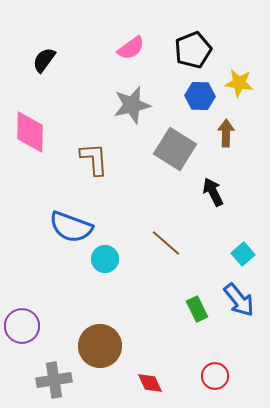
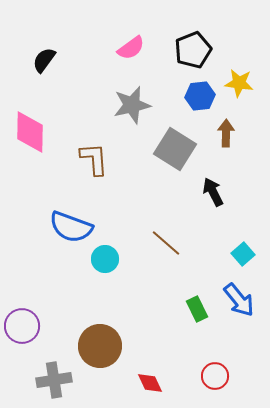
blue hexagon: rotated 8 degrees counterclockwise
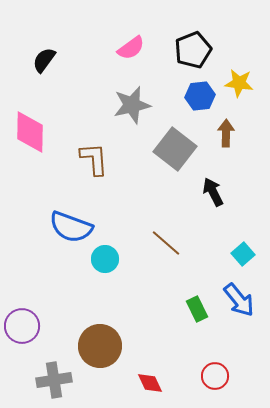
gray square: rotated 6 degrees clockwise
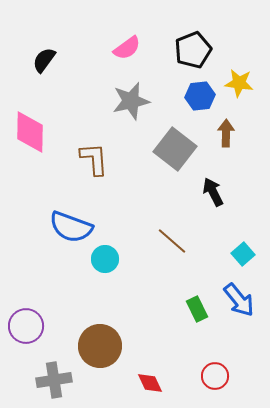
pink semicircle: moved 4 px left
gray star: moved 1 px left, 4 px up
brown line: moved 6 px right, 2 px up
purple circle: moved 4 px right
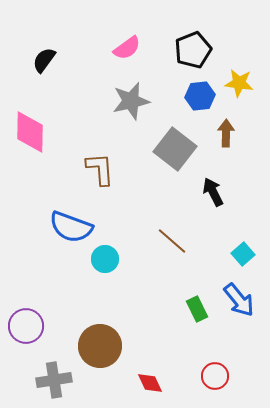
brown L-shape: moved 6 px right, 10 px down
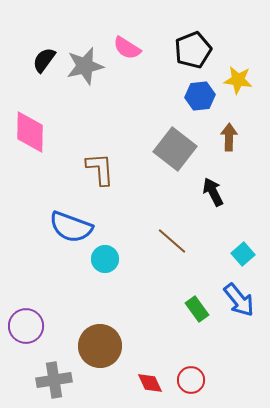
pink semicircle: rotated 68 degrees clockwise
yellow star: moved 1 px left, 3 px up
gray star: moved 46 px left, 35 px up
brown arrow: moved 3 px right, 4 px down
green rectangle: rotated 10 degrees counterclockwise
red circle: moved 24 px left, 4 px down
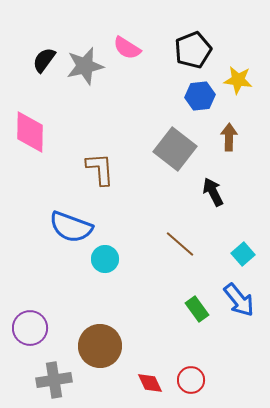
brown line: moved 8 px right, 3 px down
purple circle: moved 4 px right, 2 px down
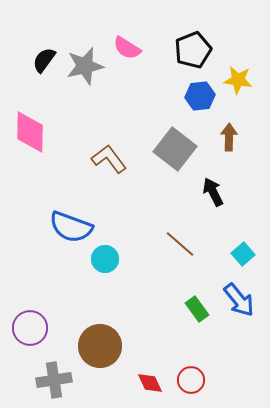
brown L-shape: moved 9 px right, 10 px up; rotated 33 degrees counterclockwise
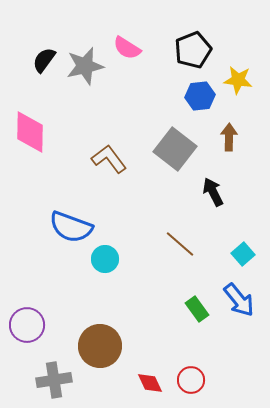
purple circle: moved 3 px left, 3 px up
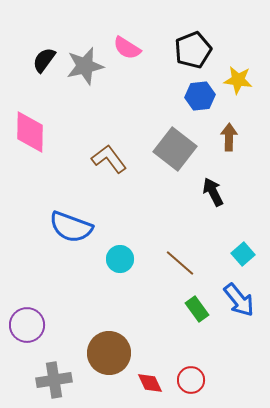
brown line: moved 19 px down
cyan circle: moved 15 px right
brown circle: moved 9 px right, 7 px down
